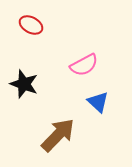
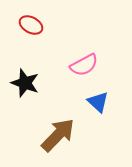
black star: moved 1 px right, 1 px up
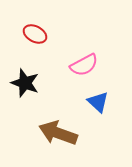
red ellipse: moved 4 px right, 9 px down
brown arrow: moved 2 px up; rotated 114 degrees counterclockwise
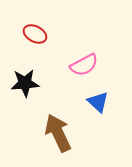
black star: rotated 24 degrees counterclockwise
brown arrow: rotated 45 degrees clockwise
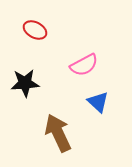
red ellipse: moved 4 px up
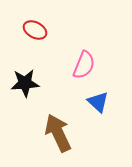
pink semicircle: rotated 40 degrees counterclockwise
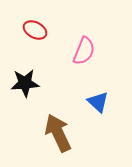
pink semicircle: moved 14 px up
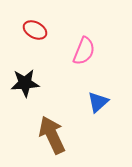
blue triangle: rotated 35 degrees clockwise
brown arrow: moved 6 px left, 2 px down
